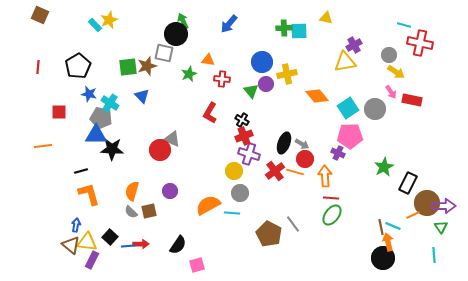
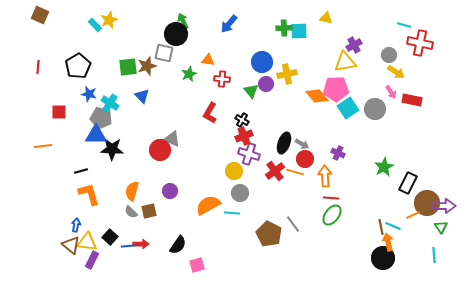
pink pentagon at (350, 136): moved 14 px left, 47 px up
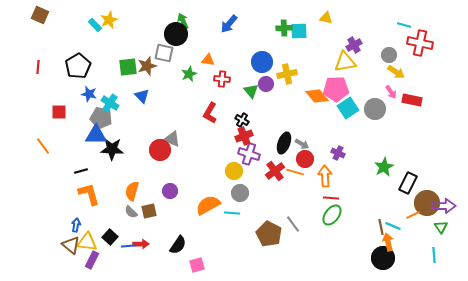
orange line at (43, 146): rotated 60 degrees clockwise
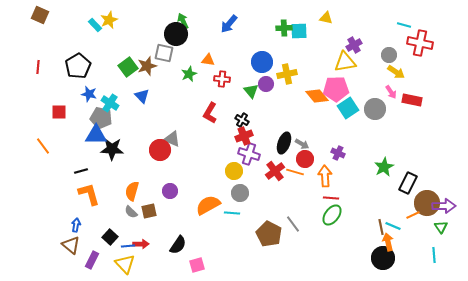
green square at (128, 67): rotated 30 degrees counterclockwise
yellow triangle at (87, 242): moved 38 px right, 22 px down; rotated 40 degrees clockwise
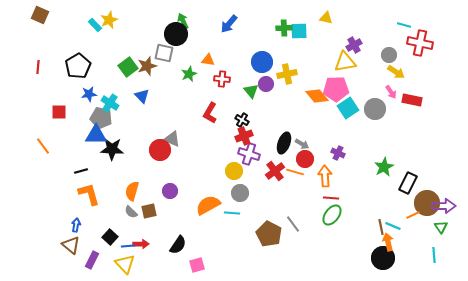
blue star at (89, 94): rotated 21 degrees counterclockwise
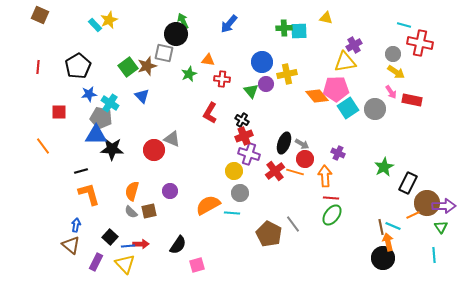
gray circle at (389, 55): moved 4 px right, 1 px up
red circle at (160, 150): moved 6 px left
purple rectangle at (92, 260): moved 4 px right, 2 px down
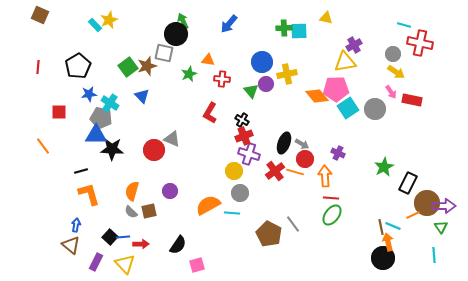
blue line at (128, 246): moved 5 px left, 9 px up
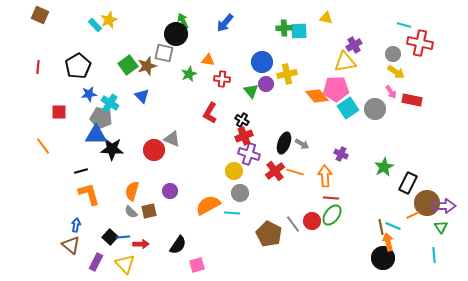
blue arrow at (229, 24): moved 4 px left, 1 px up
green square at (128, 67): moved 2 px up
purple cross at (338, 153): moved 3 px right, 1 px down
red circle at (305, 159): moved 7 px right, 62 px down
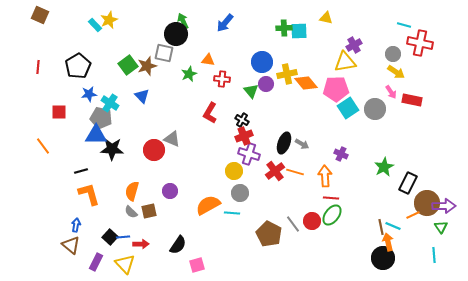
orange diamond at (317, 96): moved 11 px left, 13 px up
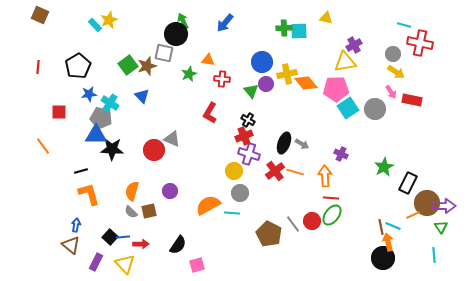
black cross at (242, 120): moved 6 px right
